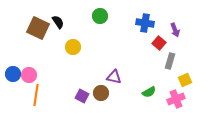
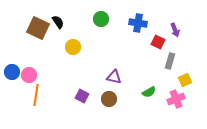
green circle: moved 1 px right, 3 px down
blue cross: moved 7 px left
red square: moved 1 px left, 1 px up; rotated 16 degrees counterclockwise
blue circle: moved 1 px left, 2 px up
brown circle: moved 8 px right, 6 px down
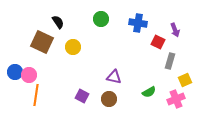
brown square: moved 4 px right, 14 px down
blue circle: moved 3 px right
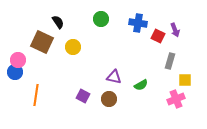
red square: moved 6 px up
pink circle: moved 11 px left, 15 px up
yellow square: rotated 24 degrees clockwise
green semicircle: moved 8 px left, 7 px up
purple square: moved 1 px right
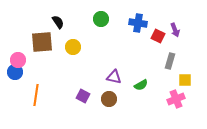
brown square: rotated 30 degrees counterclockwise
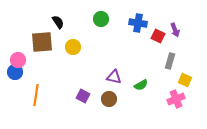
yellow square: rotated 24 degrees clockwise
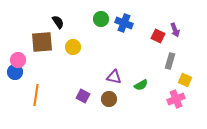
blue cross: moved 14 px left; rotated 12 degrees clockwise
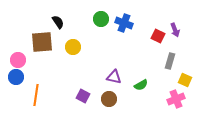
blue circle: moved 1 px right, 5 px down
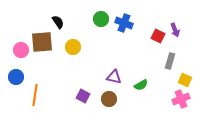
pink circle: moved 3 px right, 10 px up
orange line: moved 1 px left
pink cross: moved 5 px right
